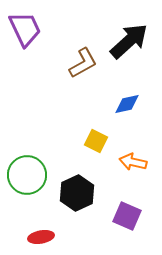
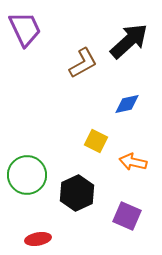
red ellipse: moved 3 px left, 2 px down
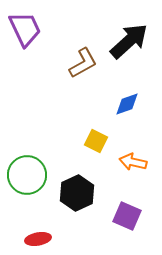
blue diamond: rotated 8 degrees counterclockwise
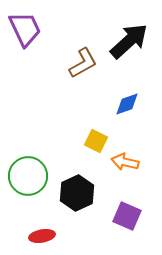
orange arrow: moved 8 px left
green circle: moved 1 px right, 1 px down
red ellipse: moved 4 px right, 3 px up
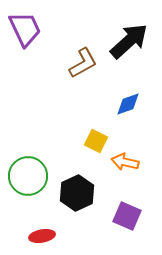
blue diamond: moved 1 px right
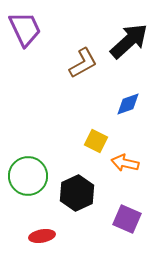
orange arrow: moved 1 px down
purple square: moved 3 px down
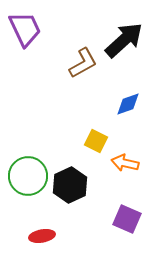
black arrow: moved 5 px left, 1 px up
black hexagon: moved 7 px left, 8 px up
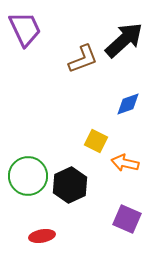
brown L-shape: moved 4 px up; rotated 8 degrees clockwise
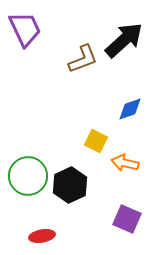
blue diamond: moved 2 px right, 5 px down
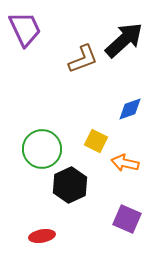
green circle: moved 14 px right, 27 px up
